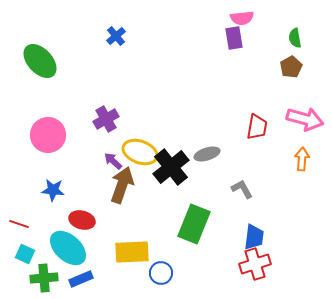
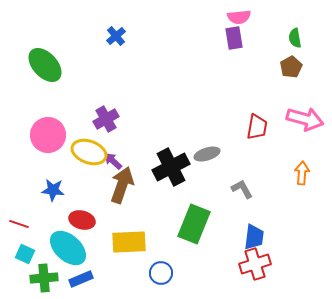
pink semicircle: moved 3 px left, 1 px up
green ellipse: moved 5 px right, 4 px down
yellow ellipse: moved 51 px left
orange arrow: moved 14 px down
black cross: rotated 12 degrees clockwise
yellow rectangle: moved 3 px left, 10 px up
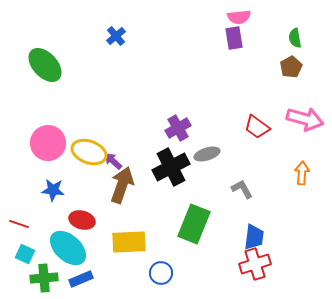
purple cross: moved 72 px right, 9 px down
red trapezoid: rotated 116 degrees clockwise
pink circle: moved 8 px down
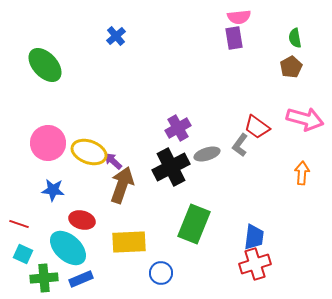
gray L-shape: moved 2 px left, 44 px up; rotated 115 degrees counterclockwise
cyan square: moved 2 px left
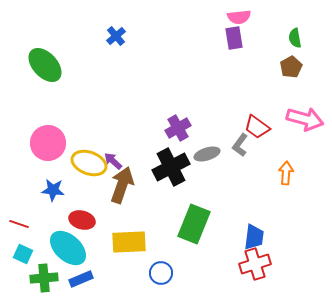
yellow ellipse: moved 11 px down
orange arrow: moved 16 px left
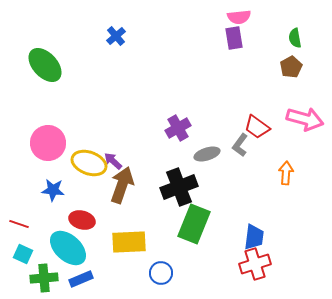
black cross: moved 8 px right, 20 px down; rotated 6 degrees clockwise
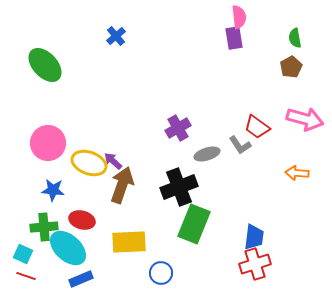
pink semicircle: rotated 90 degrees counterclockwise
gray L-shape: rotated 70 degrees counterclockwise
orange arrow: moved 11 px right; rotated 90 degrees counterclockwise
red line: moved 7 px right, 52 px down
green cross: moved 51 px up
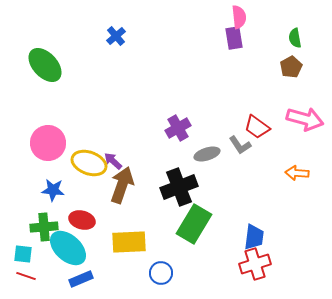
green rectangle: rotated 9 degrees clockwise
cyan square: rotated 18 degrees counterclockwise
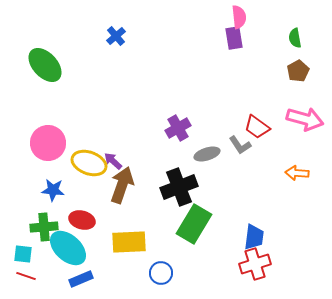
brown pentagon: moved 7 px right, 4 px down
